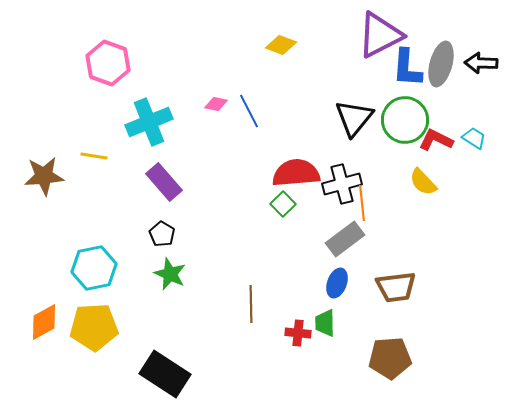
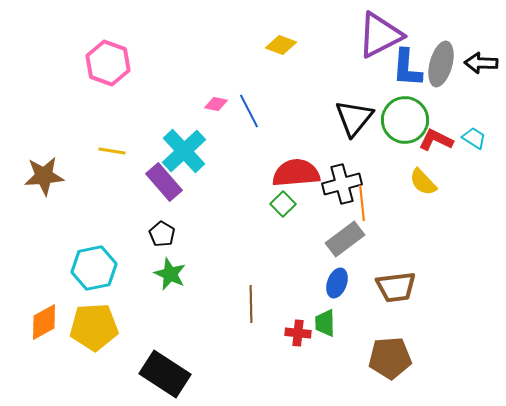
cyan cross: moved 35 px right, 29 px down; rotated 21 degrees counterclockwise
yellow line: moved 18 px right, 5 px up
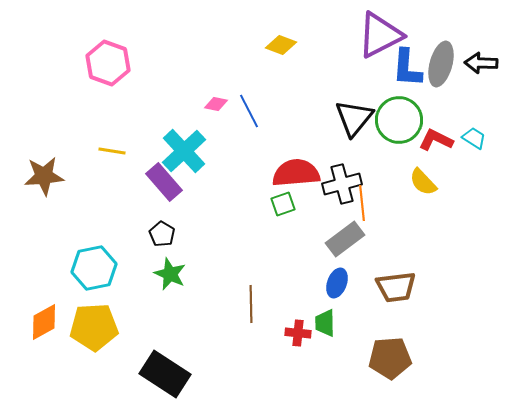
green circle: moved 6 px left
green square: rotated 25 degrees clockwise
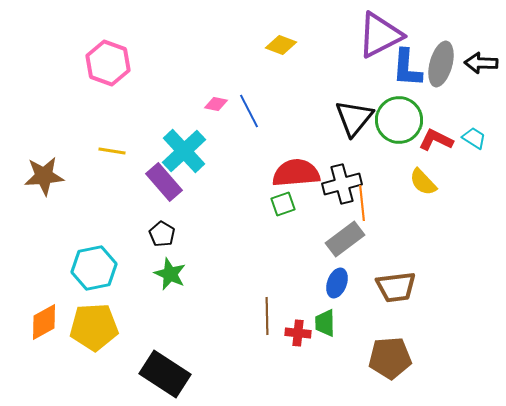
brown line: moved 16 px right, 12 px down
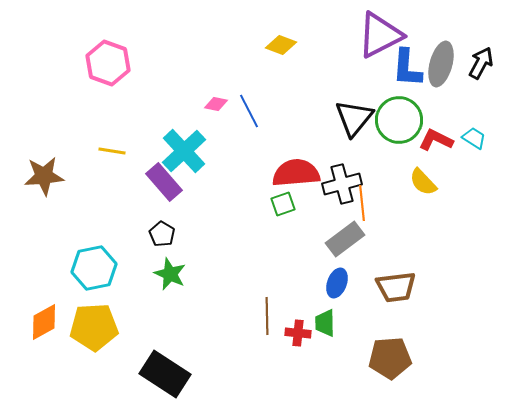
black arrow: rotated 116 degrees clockwise
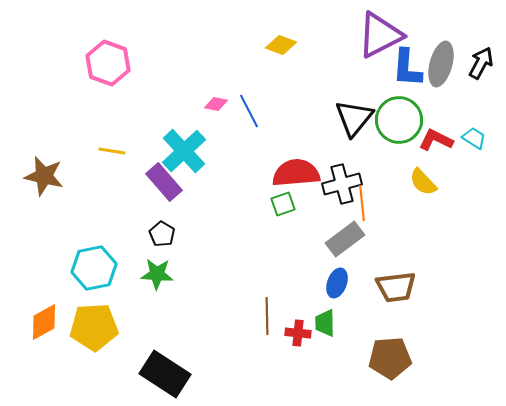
brown star: rotated 18 degrees clockwise
green star: moved 13 px left; rotated 20 degrees counterclockwise
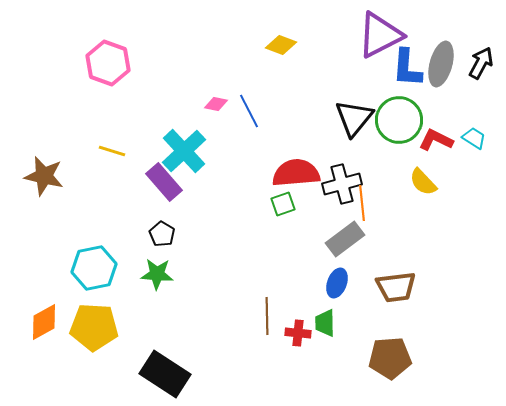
yellow line: rotated 8 degrees clockwise
yellow pentagon: rotated 6 degrees clockwise
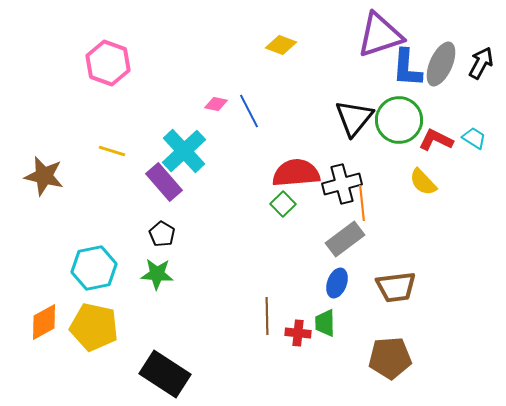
purple triangle: rotated 9 degrees clockwise
gray ellipse: rotated 9 degrees clockwise
green square: rotated 25 degrees counterclockwise
yellow pentagon: rotated 9 degrees clockwise
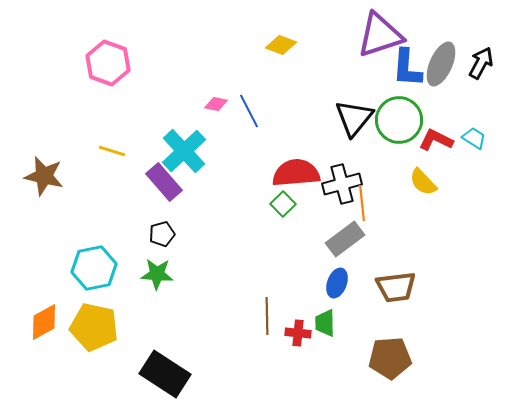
black pentagon: rotated 25 degrees clockwise
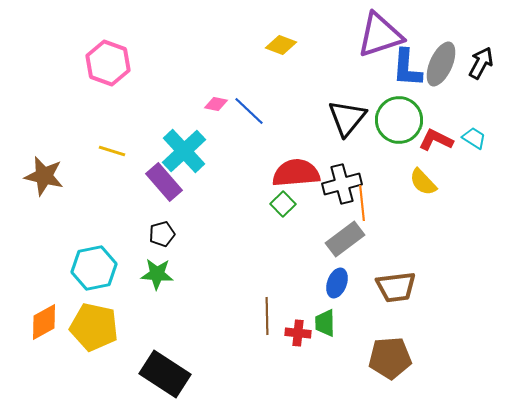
blue line: rotated 20 degrees counterclockwise
black triangle: moved 7 px left
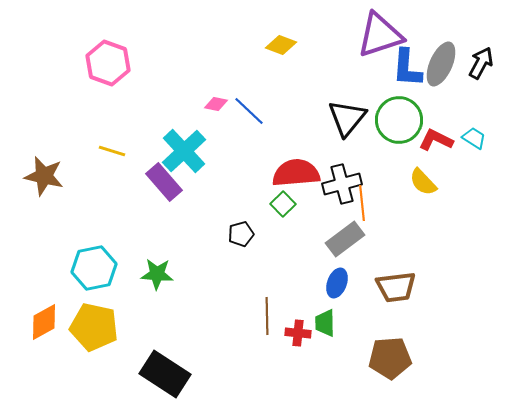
black pentagon: moved 79 px right
